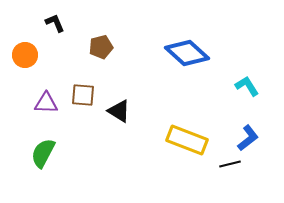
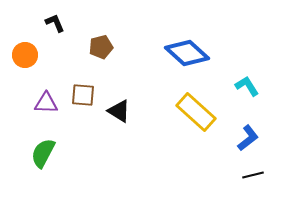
yellow rectangle: moved 9 px right, 28 px up; rotated 21 degrees clockwise
black line: moved 23 px right, 11 px down
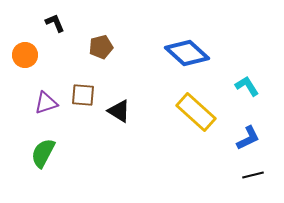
purple triangle: rotated 20 degrees counterclockwise
blue L-shape: rotated 12 degrees clockwise
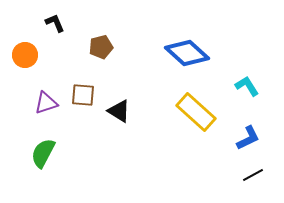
black line: rotated 15 degrees counterclockwise
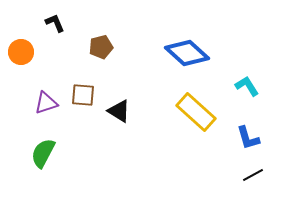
orange circle: moved 4 px left, 3 px up
blue L-shape: rotated 100 degrees clockwise
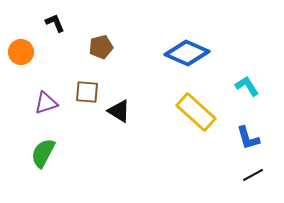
blue diamond: rotated 18 degrees counterclockwise
brown square: moved 4 px right, 3 px up
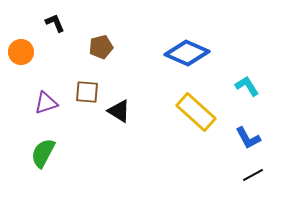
blue L-shape: rotated 12 degrees counterclockwise
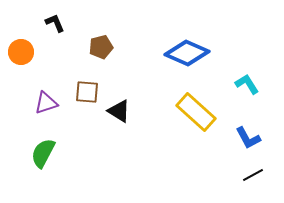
cyan L-shape: moved 2 px up
